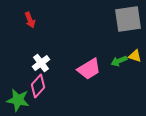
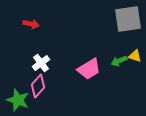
red arrow: moved 1 px right, 4 px down; rotated 56 degrees counterclockwise
green star: rotated 10 degrees clockwise
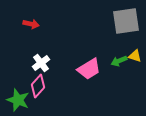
gray square: moved 2 px left, 2 px down
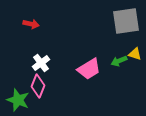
yellow triangle: moved 2 px up
pink diamond: rotated 20 degrees counterclockwise
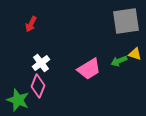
red arrow: rotated 105 degrees clockwise
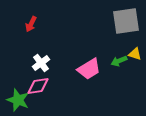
pink diamond: rotated 60 degrees clockwise
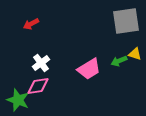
red arrow: rotated 35 degrees clockwise
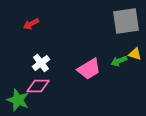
pink diamond: rotated 10 degrees clockwise
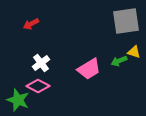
yellow triangle: moved 1 px left, 2 px up
pink diamond: rotated 25 degrees clockwise
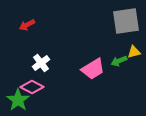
red arrow: moved 4 px left, 1 px down
yellow triangle: rotated 32 degrees counterclockwise
pink trapezoid: moved 4 px right
pink diamond: moved 6 px left, 1 px down
green star: rotated 15 degrees clockwise
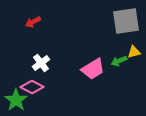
red arrow: moved 6 px right, 3 px up
green star: moved 2 px left
